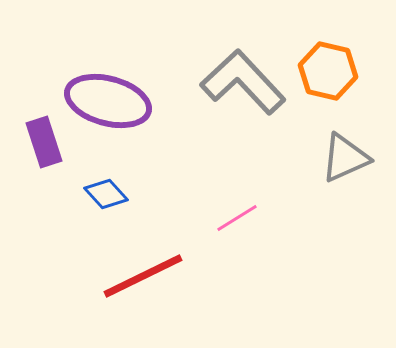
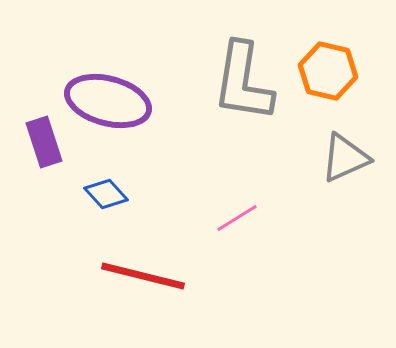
gray L-shape: rotated 128 degrees counterclockwise
red line: rotated 40 degrees clockwise
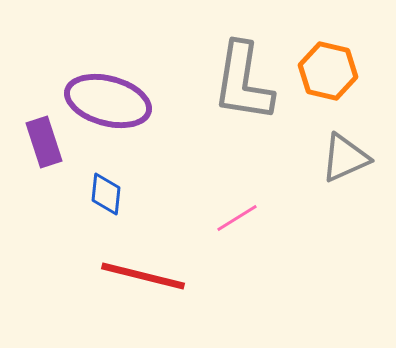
blue diamond: rotated 48 degrees clockwise
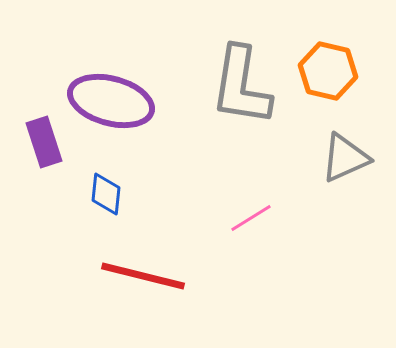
gray L-shape: moved 2 px left, 4 px down
purple ellipse: moved 3 px right
pink line: moved 14 px right
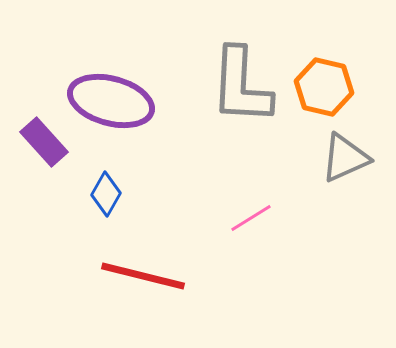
orange hexagon: moved 4 px left, 16 px down
gray L-shape: rotated 6 degrees counterclockwise
purple rectangle: rotated 24 degrees counterclockwise
blue diamond: rotated 24 degrees clockwise
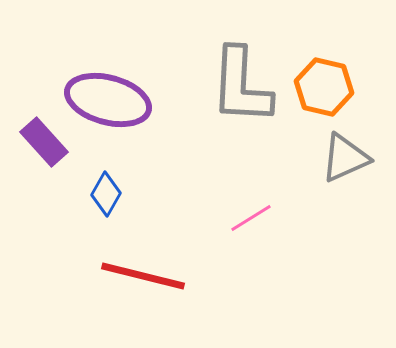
purple ellipse: moved 3 px left, 1 px up
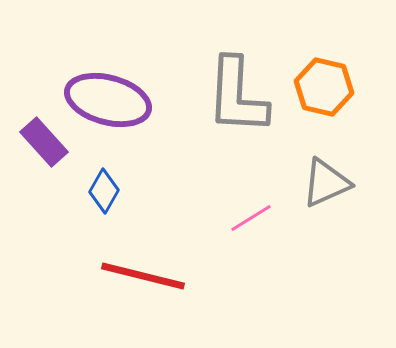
gray L-shape: moved 4 px left, 10 px down
gray triangle: moved 19 px left, 25 px down
blue diamond: moved 2 px left, 3 px up
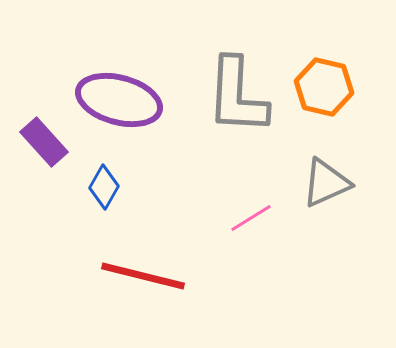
purple ellipse: moved 11 px right
blue diamond: moved 4 px up
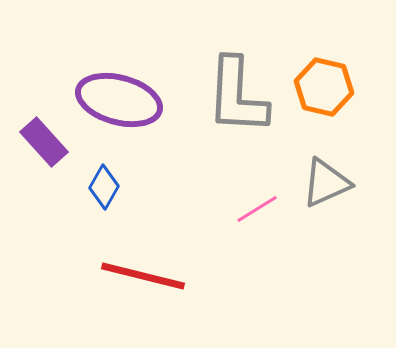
pink line: moved 6 px right, 9 px up
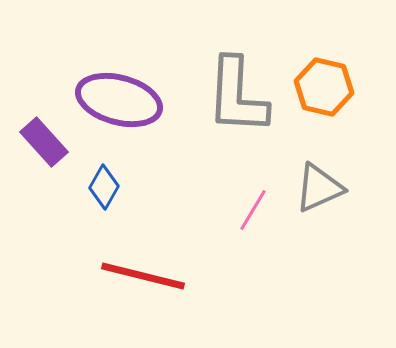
gray triangle: moved 7 px left, 5 px down
pink line: moved 4 px left, 1 px down; rotated 27 degrees counterclockwise
